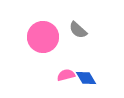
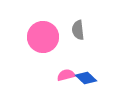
gray semicircle: rotated 42 degrees clockwise
blue diamond: rotated 15 degrees counterclockwise
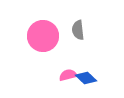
pink circle: moved 1 px up
pink semicircle: moved 2 px right
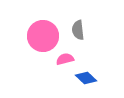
pink semicircle: moved 3 px left, 16 px up
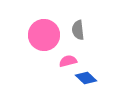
pink circle: moved 1 px right, 1 px up
pink semicircle: moved 3 px right, 2 px down
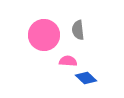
pink semicircle: rotated 18 degrees clockwise
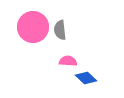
gray semicircle: moved 18 px left
pink circle: moved 11 px left, 8 px up
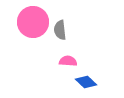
pink circle: moved 5 px up
blue diamond: moved 4 px down
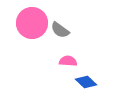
pink circle: moved 1 px left, 1 px down
gray semicircle: rotated 48 degrees counterclockwise
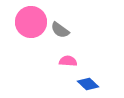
pink circle: moved 1 px left, 1 px up
blue diamond: moved 2 px right, 2 px down
